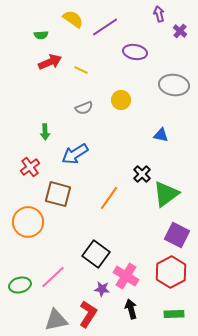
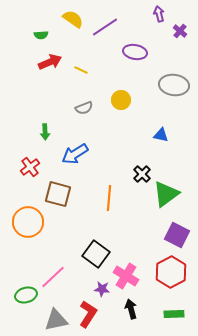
orange line: rotated 30 degrees counterclockwise
green ellipse: moved 6 px right, 10 px down
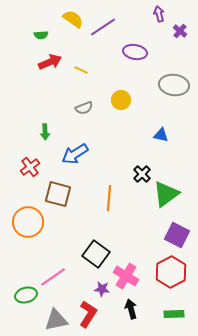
purple line: moved 2 px left
pink line: rotated 8 degrees clockwise
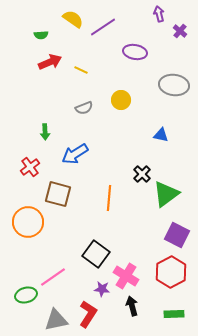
black arrow: moved 1 px right, 3 px up
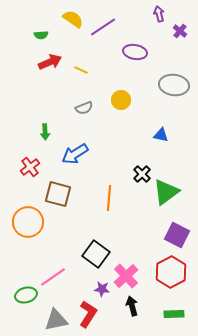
green triangle: moved 2 px up
pink cross: rotated 15 degrees clockwise
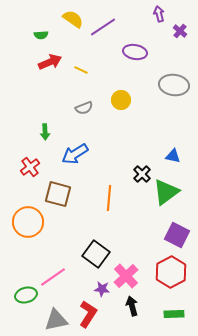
blue triangle: moved 12 px right, 21 px down
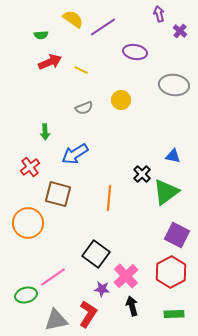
orange circle: moved 1 px down
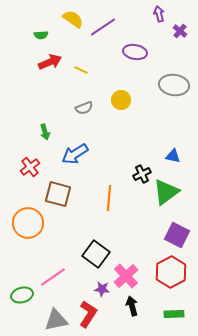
green arrow: rotated 14 degrees counterclockwise
black cross: rotated 18 degrees clockwise
green ellipse: moved 4 px left
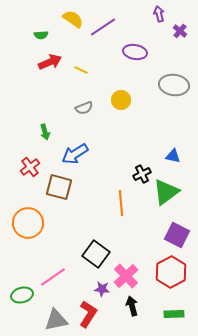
brown square: moved 1 px right, 7 px up
orange line: moved 12 px right, 5 px down; rotated 10 degrees counterclockwise
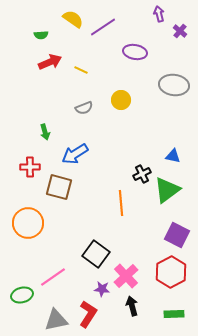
red cross: rotated 36 degrees clockwise
green triangle: moved 1 px right, 2 px up
